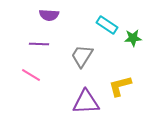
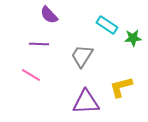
purple semicircle: rotated 42 degrees clockwise
yellow L-shape: moved 1 px right, 1 px down
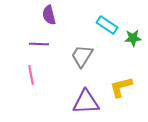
purple semicircle: rotated 30 degrees clockwise
pink line: rotated 48 degrees clockwise
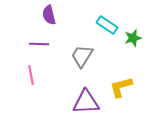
green star: rotated 12 degrees counterclockwise
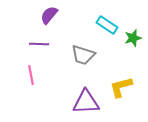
purple semicircle: rotated 54 degrees clockwise
gray trapezoid: moved 1 px right, 1 px up; rotated 105 degrees counterclockwise
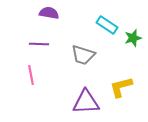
purple semicircle: moved 2 px up; rotated 60 degrees clockwise
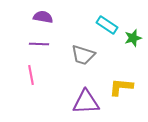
purple semicircle: moved 6 px left, 4 px down
yellow L-shape: rotated 20 degrees clockwise
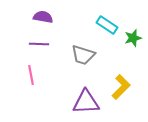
yellow L-shape: rotated 130 degrees clockwise
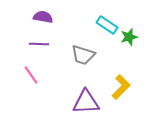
green star: moved 4 px left, 1 px up
pink line: rotated 24 degrees counterclockwise
